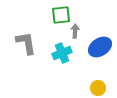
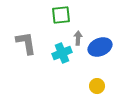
gray arrow: moved 3 px right, 7 px down
blue ellipse: rotated 10 degrees clockwise
yellow circle: moved 1 px left, 2 px up
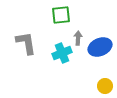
yellow circle: moved 8 px right
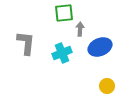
green square: moved 3 px right, 2 px up
gray arrow: moved 2 px right, 9 px up
gray L-shape: rotated 15 degrees clockwise
yellow circle: moved 2 px right
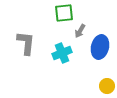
gray arrow: moved 2 px down; rotated 152 degrees counterclockwise
blue ellipse: rotated 55 degrees counterclockwise
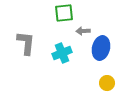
gray arrow: moved 3 px right; rotated 56 degrees clockwise
blue ellipse: moved 1 px right, 1 px down
yellow circle: moved 3 px up
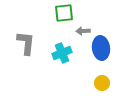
blue ellipse: rotated 20 degrees counterclockwise
yellow circle: moved 5 px left
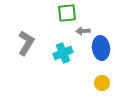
green square: moved 3 px right
gray L-shape: rotated 25 degrees clockwise
cyan cross: moved 1 px right
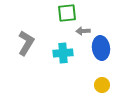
cyan cross: rotated 18 degrees clockwise
yellow circle: moved 2 px down
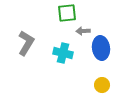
cyan cross: rotated 18 degrees clockwise
